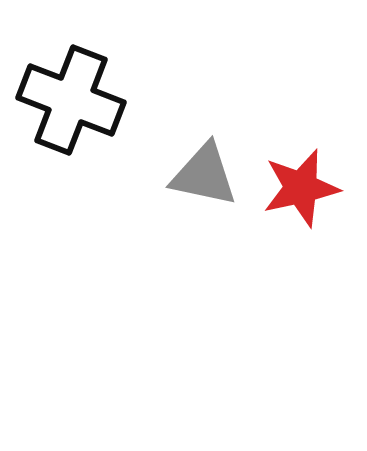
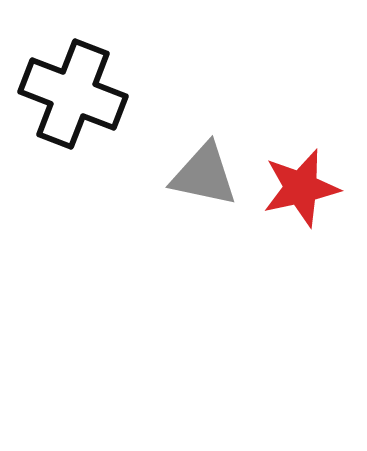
black cross: moved 2 px right, 6 px up
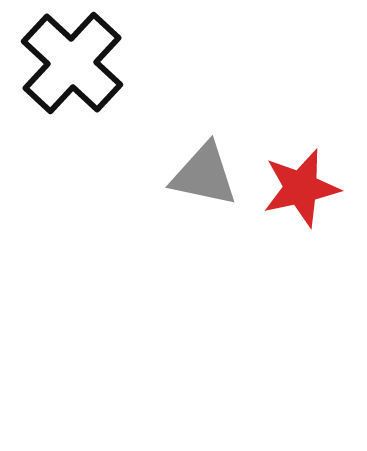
black cross: moved 1 px left, 31 px up; rotated 22 degrees clockwise
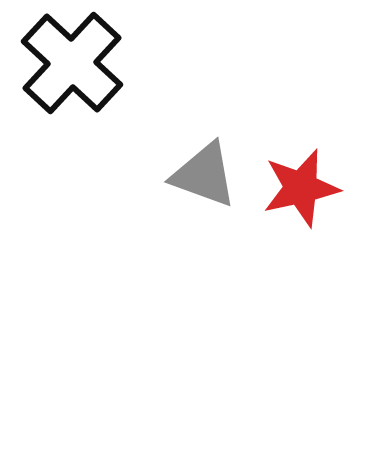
gray triangle: rotated 8 degrees clockwise
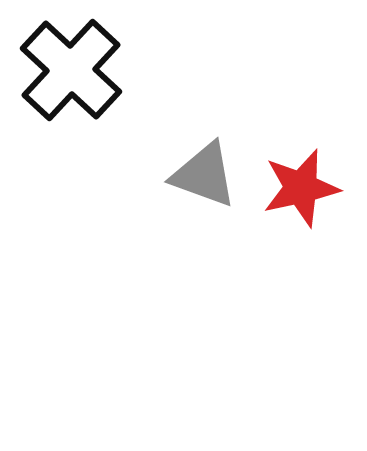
black cross: moved 1 px left, 7 px down
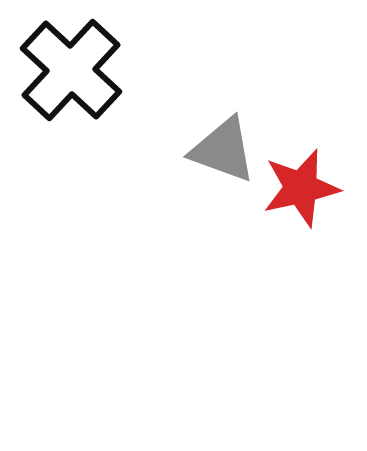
gray triangle: moved 19 px right, 25 px up
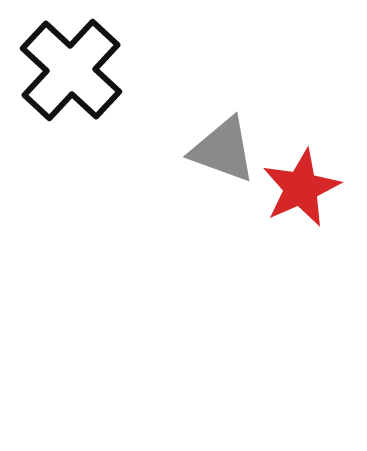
red star: rotated 12 degrees counterclockwise
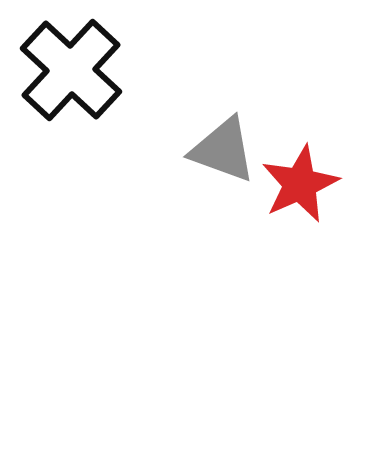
red star: moved 1 px left, 4 px up
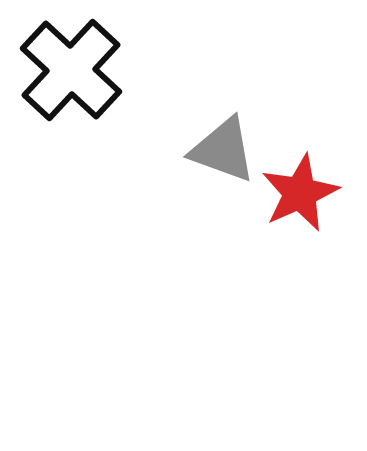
red star: moved 9 px down
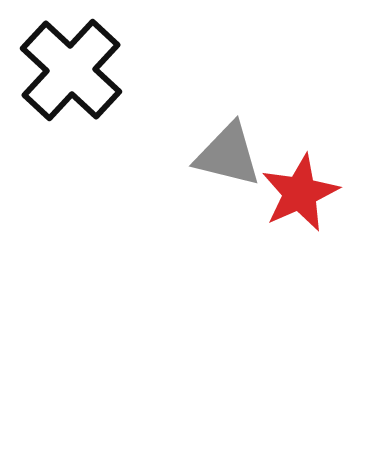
gray triangle: moved 5 px right, 5 px down; rotated 6 degrees counterclockwise
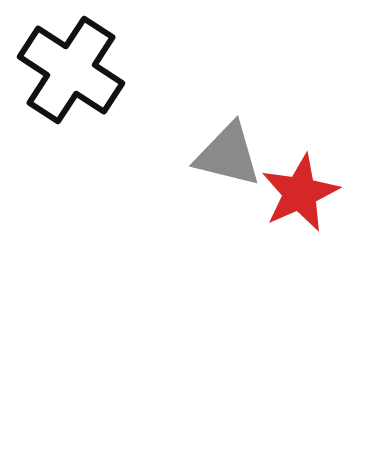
black cross: rotated 10 degrees counterclockwise
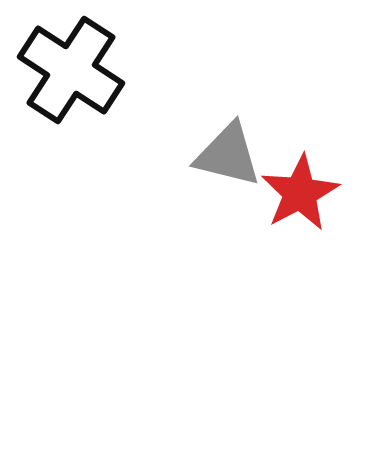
red star: rotated 4 degrees counterclockwise
